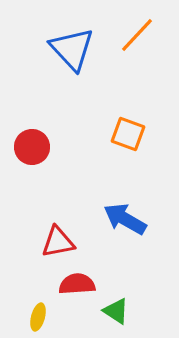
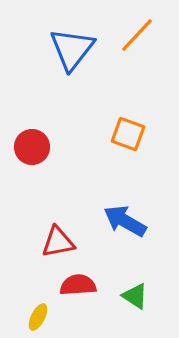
blue triangle: rotated 21 degrees clockwise
blue arrow: moved 2 px down
red semicircle: moved 1 px right, 1 px down
green triangle: moved 19 px right, 15 px up
yellow ellipse: rotated 12 degrees clockwise
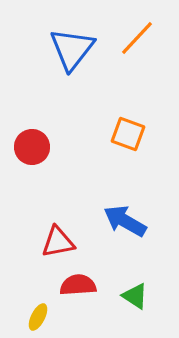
orange line: moved 3 px down
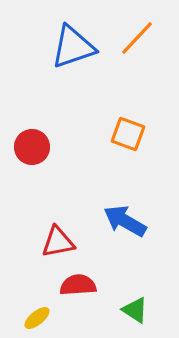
blue triangle: moved 1 px right, 2 px up; rotated 33 degrees clockwise
green triangle: moved 14 px down
yellow ellipse: moved 1 px left, 1 px down; rotated 24 degrees clockwise
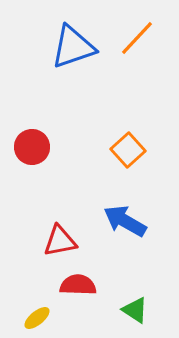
orange square: moved 16 px down; rotated 28 degrees clockwise
red triangle: moved 2 px right, 1 px up
red semicircle: rotated 6 degrees clockwise
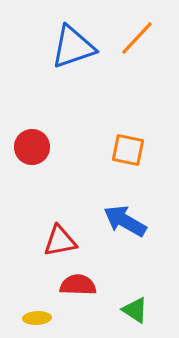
orange square: rotated 36 degrees counterclockwise
yellow ellipse: rotated 36 degrees clockwise
